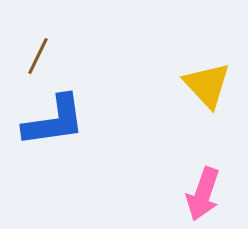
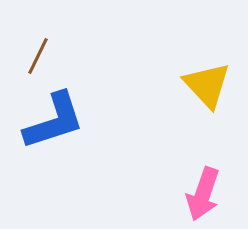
blue L-shape: rotated 10 degrees counterclockwise
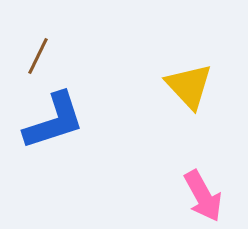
yellow triangle: moved 18 px left, 1 px down
pink arrow: moved 2 px down; rotated 48 degrees counterclockwise
